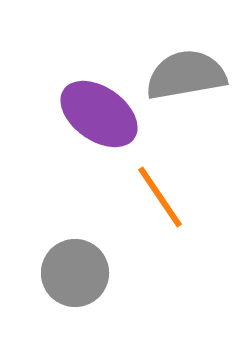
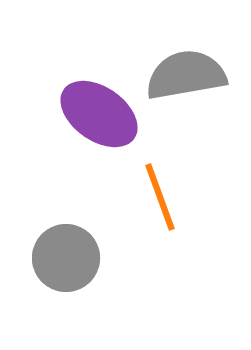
orange line: rotated 14 degrees clockwise
gray circle: moved 9 px left, 15 px up
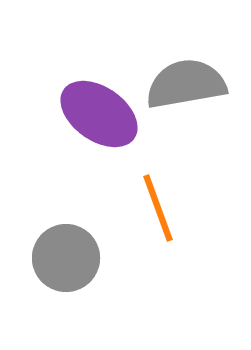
gray semicircle: moved 9 px down
orange line: moved 2 px left, 11 px down
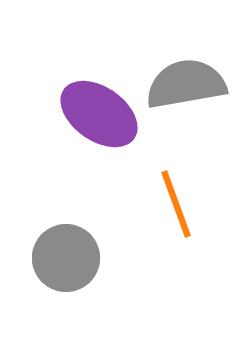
orange line: moved 18 px right, 4 px up
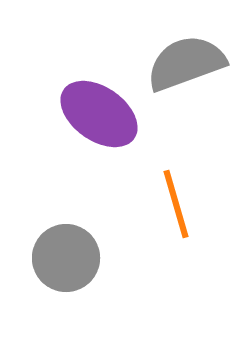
gray semicircle: moved 21 px up; rotated 10 degrees counterclockwise
orange line: rotated 4 degrees clockwise
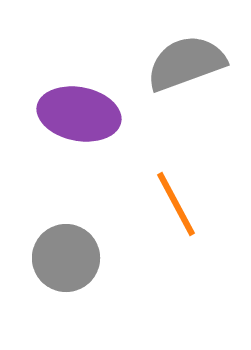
purple ellipse: moved 20 px left; rotated 24 degrees counterclockwise
orange line: rotated 12 degrees counterclockwise
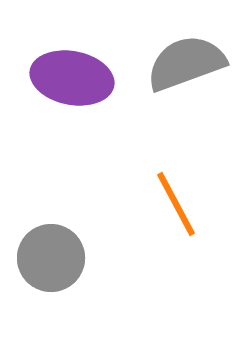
purple ellipse: moved 7 px left, 36 px up
gray circle: moved 15 px left
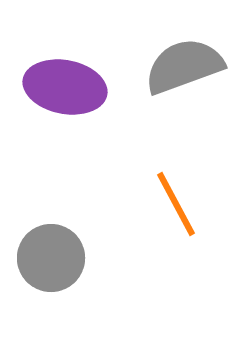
gray semicircle: moved 2 px left, 3 px down
purple ellipse: moved 7 px left, 9 px down
